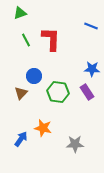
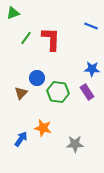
green triangle: moved 7 px left
green line: moved 2 px up; rotated 64 degrees clockwise
blue circle: moved 3 px right, 2 px down
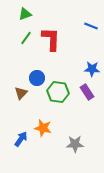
green triangle: moved 12 px right, 1 px down
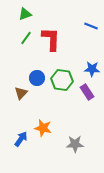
green hexagon: moved 4 px right, 12 px up
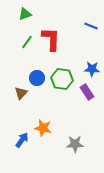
green line: moved 1 px right, 4 px down
green hexagon: moved 1 px up
blue arrow: moved 1 px right, 1 px down
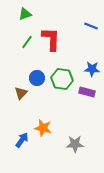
purple rectangle: rotated 42 degrees counterclockwise
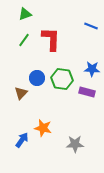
green line: moved 3 px left, 2 px up
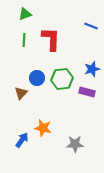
green line: rotated 32 degrees counterclockwise
blue star: rotated 21 degrees counterclockwise
green hexagon: rotated 15 degrees counterclockwise
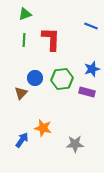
blue circle: moved 2 px left
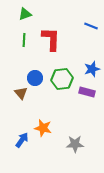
brown triangle: rotated 24 degrees counterclockwise
